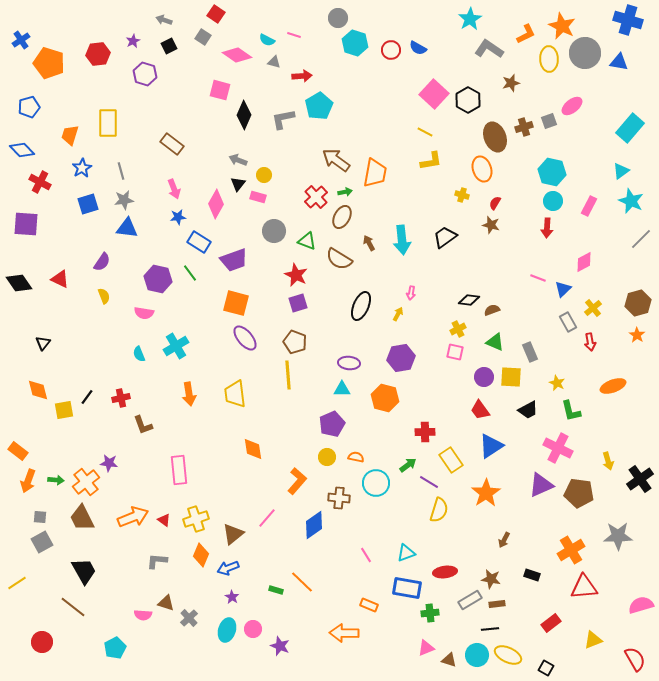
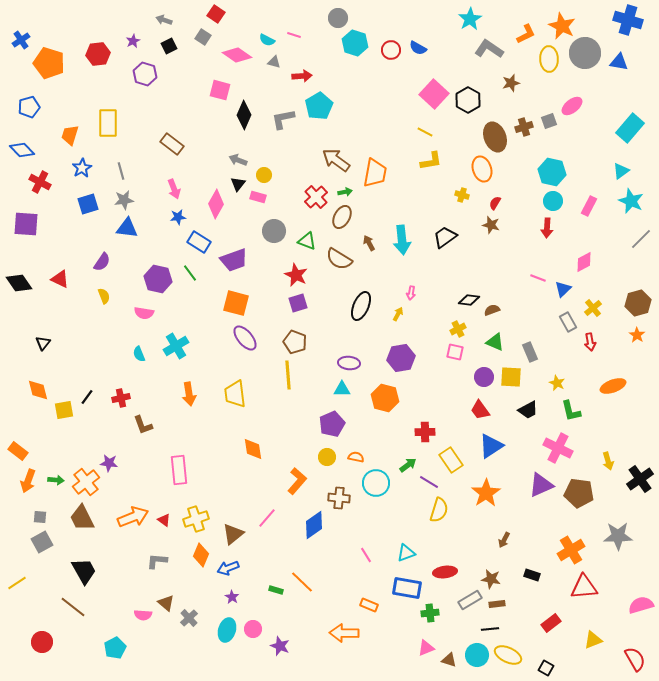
brown triangle at (166, 603): rotated 24 degrees clockwise
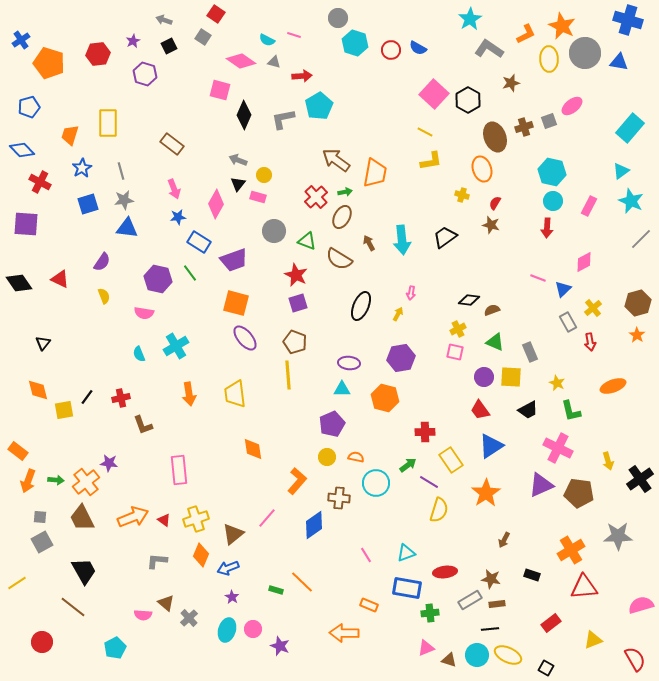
pink diamond at (237, 55): moved 4 px right, 6 px down
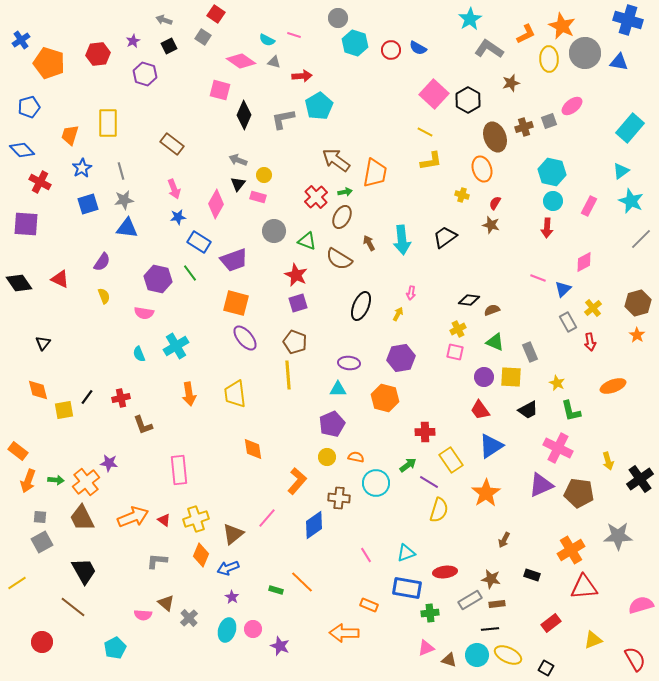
cyan triangle at (342, 389): moved 4 px left
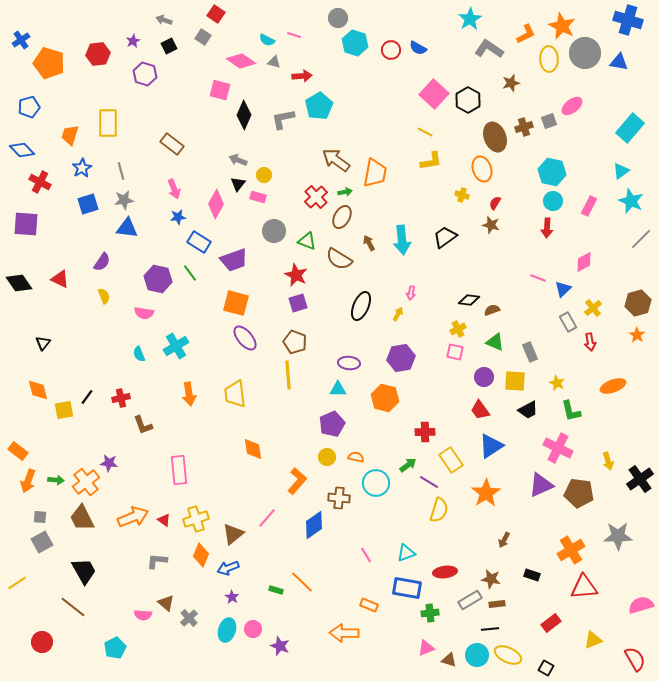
yellow square at (511, 377): moved 4 px right, 4 px down
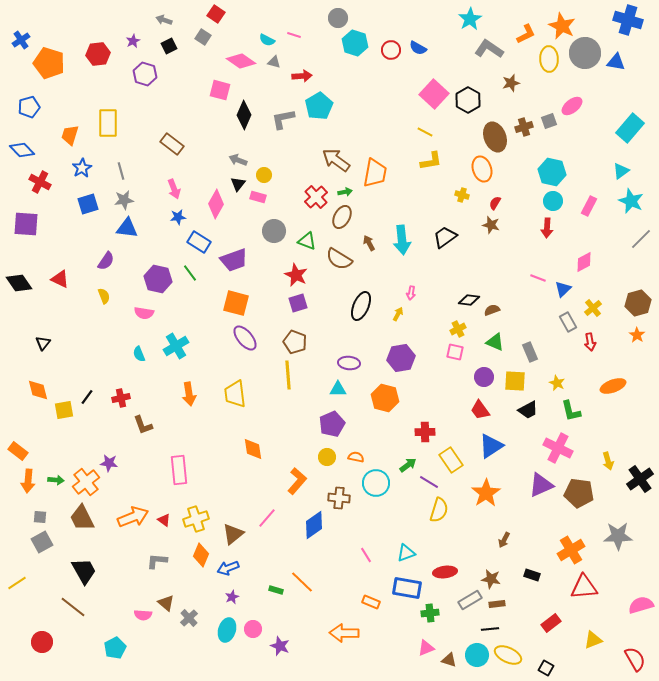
blue triangle at (619, 62): moved 3 px left
purple semicircle at (102, 262): moved 4 px right, 1 px up
orange arrow at (28, 481): rotated 15 degrees counterclockwise
purple star at (232, 597): rotated 16 degrees clockwise
orange rectangle at (369, 605): moved 2 px right, 3 px up
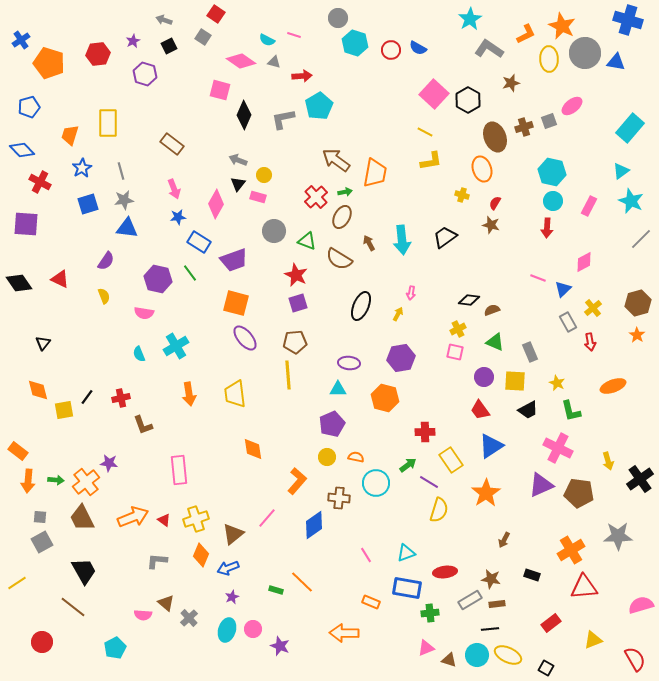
brown pentagon at (295, 342): rotated 25 degrees counterclockwise
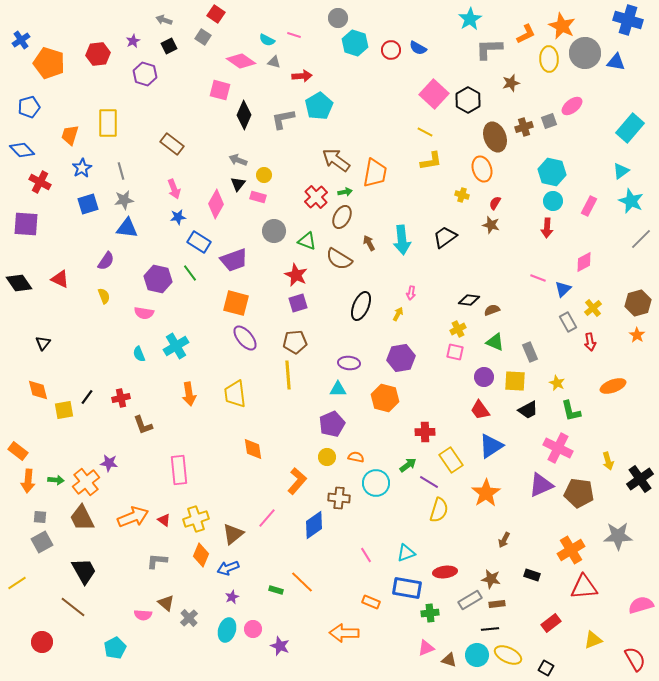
gray L-shape at (489, 49): rotated 36 degrees counterclockwise
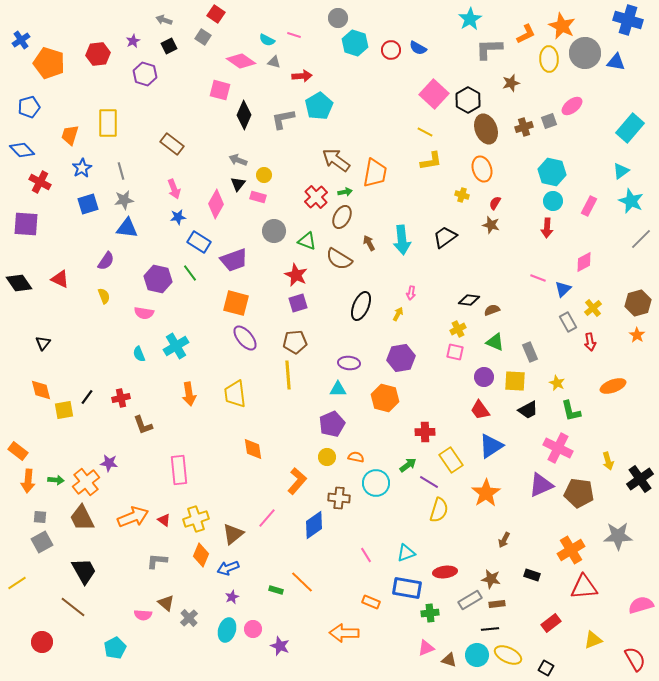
brown ellipse at (495, 137): moved 9 px left, 8 px up
orange diamond at (38, 390): moved 3 px right
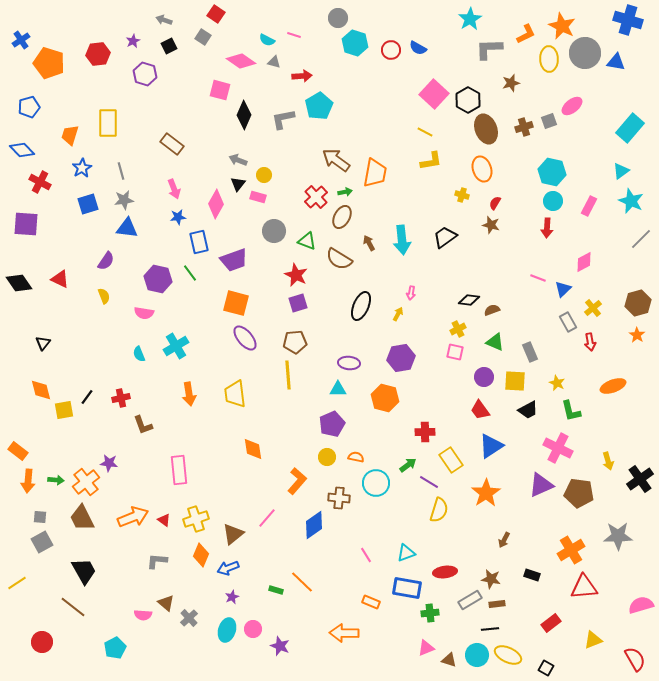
blue rectangle at (199, 242): rotated 45 degrees clockwise
